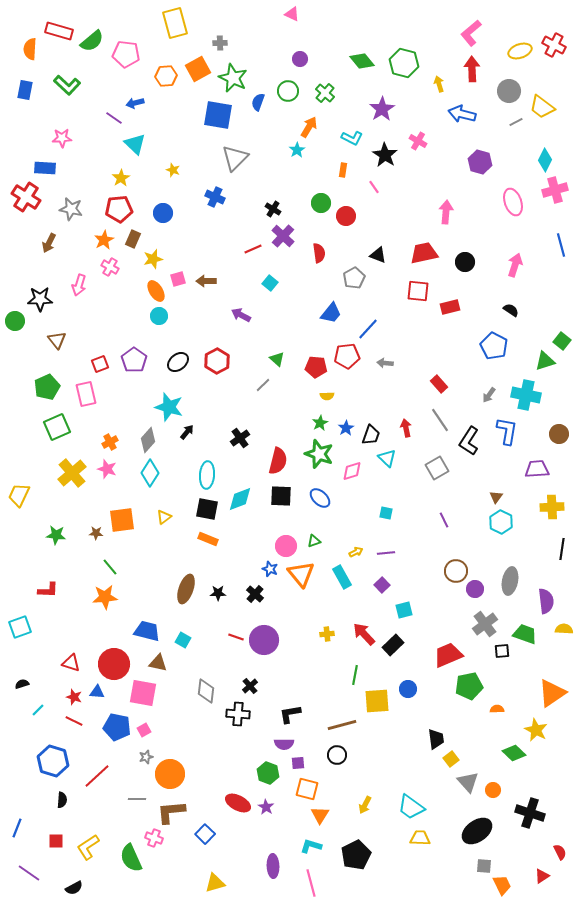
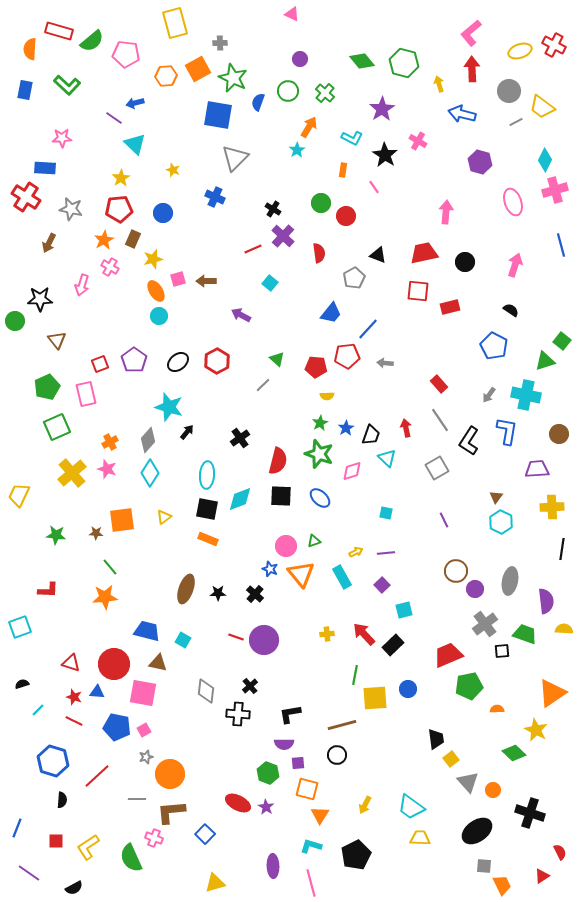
pink arrow at (79, 285): moved 3 px right
yellow square at (377, 701): moved 2 px left, 3 px up
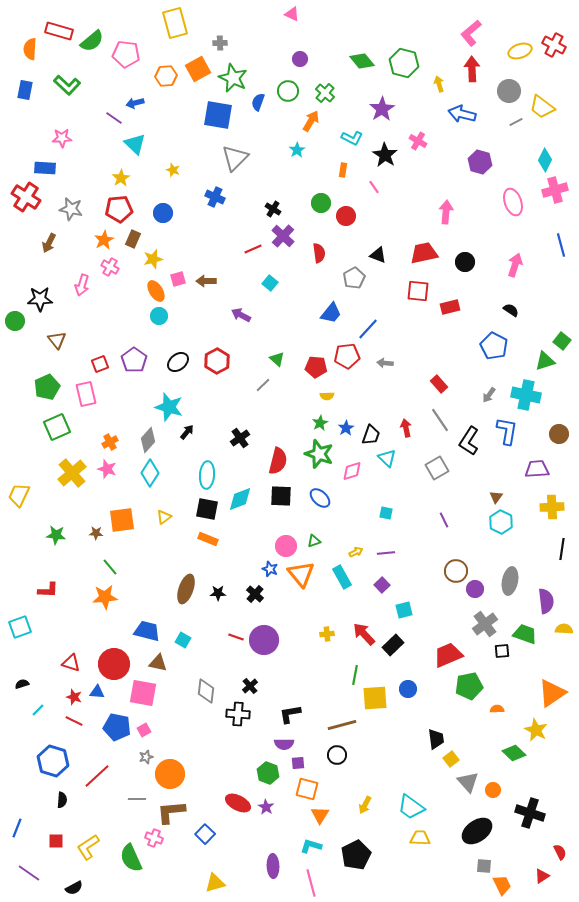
orange arrow at (309, 127): moved 2 px right, 6 px up
